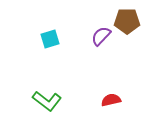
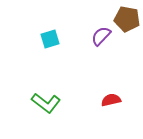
brown pentagon: moved 2 px up; rotated 10 degrees clockwise
green L-shape: moved 1 px left, 2 px down
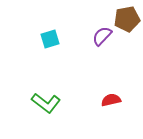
brown pentagon: rotated 20 degrees counterclockwise
purple semicircle: moved 1 px right
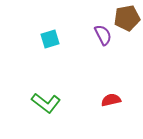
brown pentagon: moved 1 px up
purple semicircle: moved 1 px right, 1 px up; rotated 110 degrees clockwise
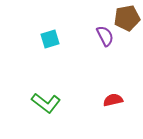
purple semicircle: moved 2 px right, 1 px down
red semicircle: moved 2 px right
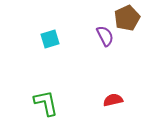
brown pentagon: rotated 15 degrees counterclockwise
green L-shape: rotated 140 degrees counterclockwise
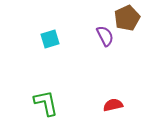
red semicircle: moved 5 px down
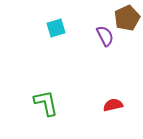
cyan square: moved 6 px right, 11 px up
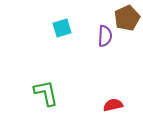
cyan square: moved 6 px right
purple semicircle: rotated 30 degrees clockwise
green L-shape: moved 10 px up
